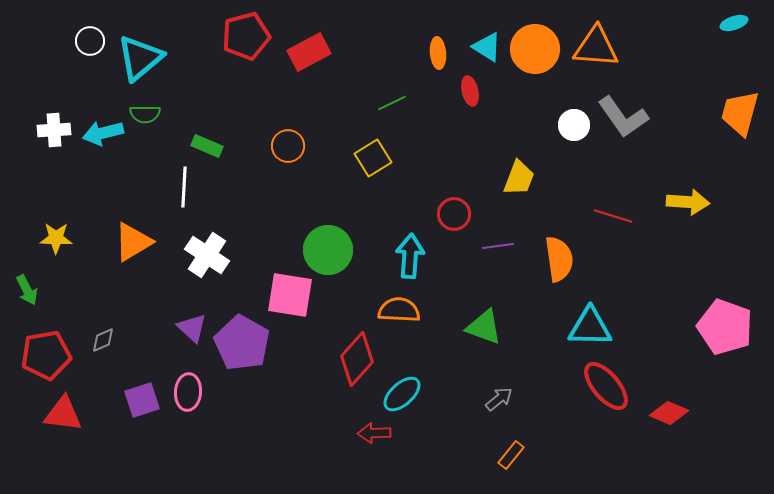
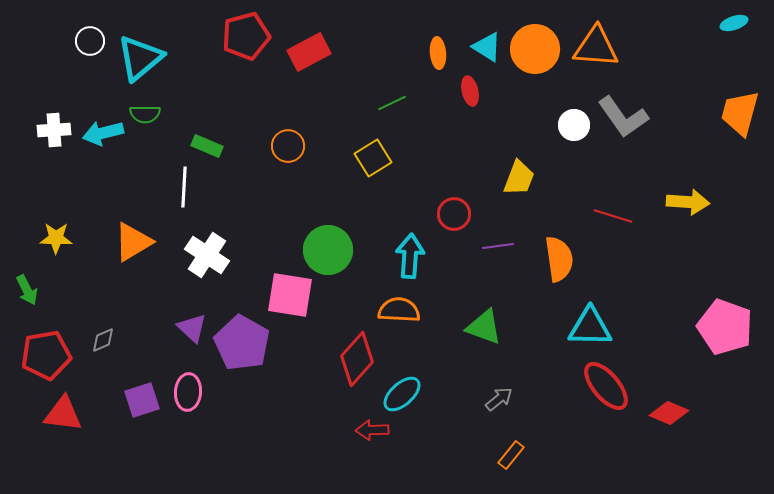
red arrow at (374, 433): moved 2 px left, 3 px up
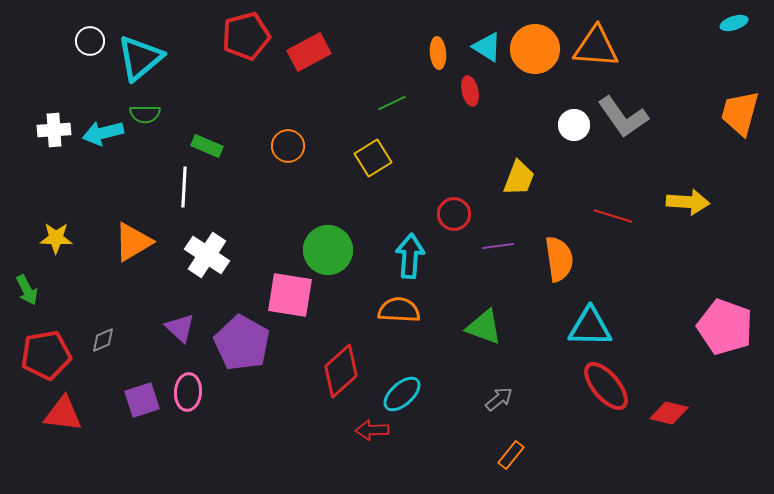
purple triangle at (192, 328): moved 12 px left
red diamond at (357, 359): moved 16 px left, 12 px down; rotated 6 degrees clockwise
red diamond at (669, 413): rotated 9 degrees counterclockwise
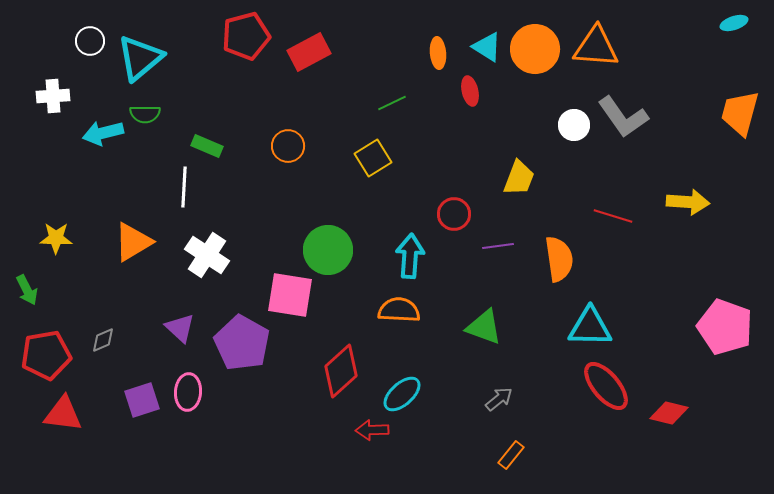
white cross at (54, 130): moved 1 px left, 34 px up
